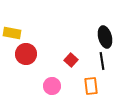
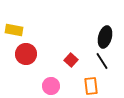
yellow rectangle: moved 2 px right, 3 px up
black ellipse: rotated 30 degrees clockwise
black line: rotated 24 degrees counterclockwise
pink circle: moved 1 px left
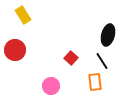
yellow rectangle: moved 9 px right, 15 px up; rotated 48 degrees clockwise
black ellipse: moved 3 px right, 2 px up
red circle: moved 11 px left, 4 px up
red square: moved 2 px up
orange rectangle: moved 4 px right, 4 px up
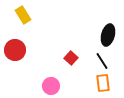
orange rectangle: moved 8 px right, 1 px down
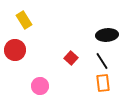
yellow rectangle: moved 1 px right, 5 px down
black ellipse: moved 1 px left; rotated 70 degrees clockwise
pink circle: moved 11 px left
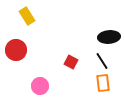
yellow rectangle: moved 3 px right, 4 px up
black ellipse: moved 2 px right, 2 px down
red circle: moved 1 px right
red square: moved 4 px down; rotated 16 degrees counterclockwise
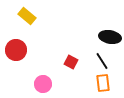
yellow rectangle: rotated 18 degrees counterclockwise
black ellipse: moved 1 px right; rotated 15 degrees clockwise
pink circle: moved 3 px right, 2 px up
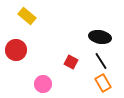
black ellipse: moved 10 px left
black line: moved 1 px left
orange rectangle: rotated 24 degrees counterclockwise
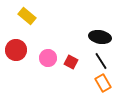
pink circle: moved 5 px right, 26 px up
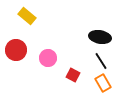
red square: moved 2 px right, 13 px down
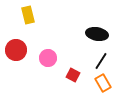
yellow rectangle: moved 1 px right, 1 px up; rotated 36 degrees clockwise
black ellipse: moved 3 px left, 3 px up
black line: rotated 66 degrees clockwise
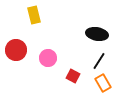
yellow rectangle: moved 6 px right
black line: moved 2 px left
red square: moved 1 px down
